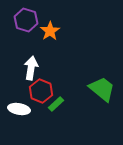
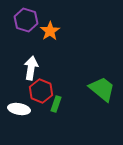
green rectangle: rotated 28 degrees counterclockwise
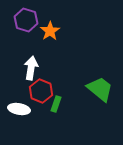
green trapezoid: moved 2 px left
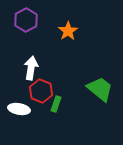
purple hexagon: rotated 15 degrees clockwise
orange star: moved 18 px right
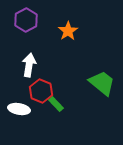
white arrow: moved 2 px left, 3 px up
green trapezoid: moved 2 px right, 6 px up
green rectangle: rotated 63 degrees counterclockwise
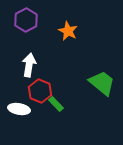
orange star: rotated 12 degrees counterclockwise
red hexagon: moved 1 px left
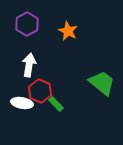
purple hexagon: moved 1 px right, 4 px down
white ellipse: moved 3 px right, 6 px up
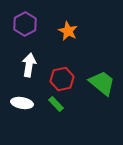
purple hexagon: moved 2 px left
red hexagon: moved 22 px right, 12 px up; rotated 25 degrees clockwise
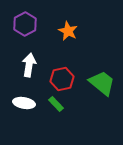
white ellipse: moved 2 px right
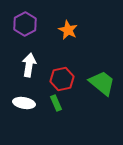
orange star: moved 1 px up
green rectangle: moved 1 px up; rotated 21 degrees clockwise
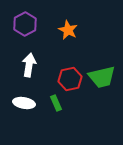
red hexagon: moved 8 px right
green trapezoid: moved 6 px up; rotated 128 degrees clockwise
